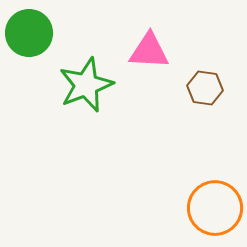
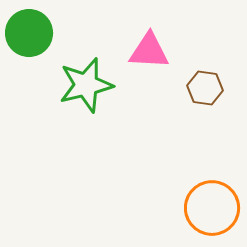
green star: rotated 8 degrees clockwise
orange circle: moved 3 px left
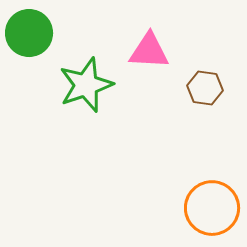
green star: rotated 6 degrees counterclockwise
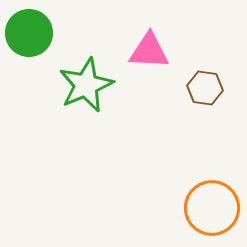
green star: rotated 4 degrees counterclockwise
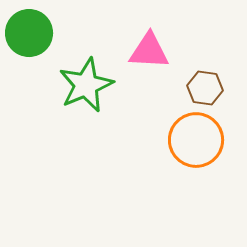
orange circle: moved 16 px left, 68 px up
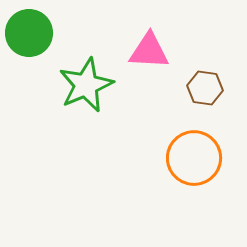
orange circle: moved 2 px left, 18 px down
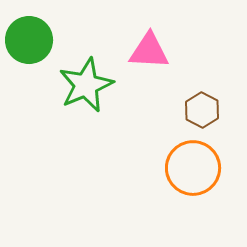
green circle: moved 7 px down
brown hexagon: moved 3 px left, 22 px down; rotated 20 degrees clockwise
orange circle: moved 1 px left, 10 px down
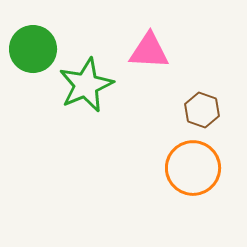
green circle: moved 4 px right, 9 px down
brown hexagon: rotated 8 degrees counterclockwise
